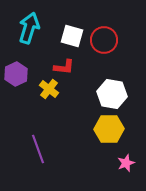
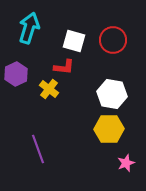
white square: moved 2 px right, 5 px down
red circle: moved 9 px right
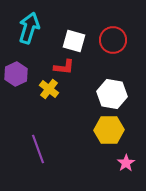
yellow hexagon: moved 1 px down
pink star: rotated 12 degrees counterclockwise
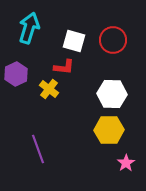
white hexagon: rotated 8 degrees counterclockwise
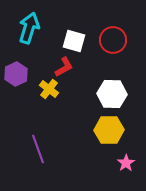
red L-shape: rotated 35 degrees counterclockwise
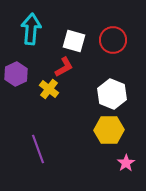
cyan arrow: moved 2 px right, 1 px down; rotated 12 degrees counterclockwise
white hexagon: rotated 20 degrees clockwise
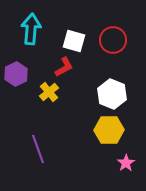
yellow cross: moved 3 px down; rotated 12 degrees clockwise
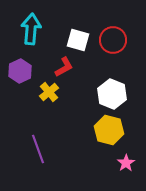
white square: moved 4 px right, 1 px up
purple hexagon: moved 4 px right, 3 px up
yellow hexagon: rotated 16 degrees clockwise
